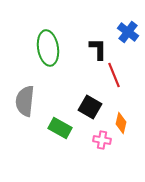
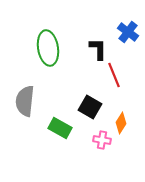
orange diamond: rotated 20 degrees clockwise
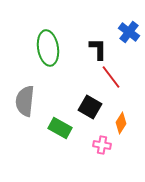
blue cross: moved 1 px right
red line: moved 3 px left, 2 px down; rotated 15 degrees counterclockwise
pink cross: moved 5 px down
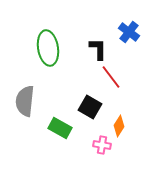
orange diamond: moved 2 px left, 3 px down
